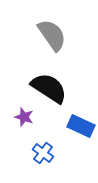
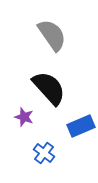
black semicircle: rotated 15 degrees clockwise
blue rectangle: rotated 48 degrees counterclockwise
blue cross: moved 1 px right
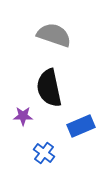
gray semicircle: moved 2 px right; rotated 36 degrees counterclockwise
black semicircle: rotated 150 degrees counterclockwise
purple star: moved 1 px left, 1 px up; rotated 18 degrees counterclockwise
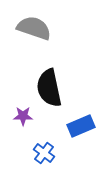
gray semicircle: moved 20 px left, 7 px up
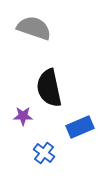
blue rectangle: moved 1 px left, 1 px down
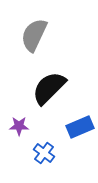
gray semicircle: moved 7 px down; rotated 84 degrees counterclockwise
black semicircle: rotated 57 degrees clockwise
purple star: moved 4 px left, 10 px down
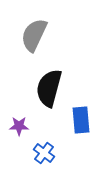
black semicircle: rotated 30 degrees counterclockwise
blue rectangle: moved 1 px right, 7 px up; rotated 72 degrees counterclockwise
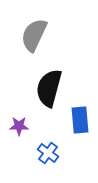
blue rectangle: moved 1 px left
blue cross: moved 4 px right
